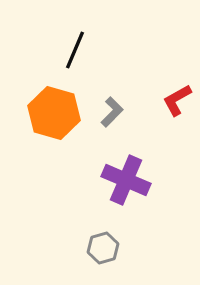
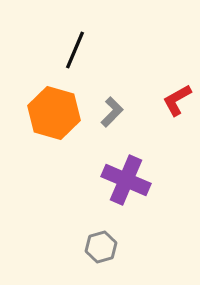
gray hexagon: moved 2 px left, 1 px up
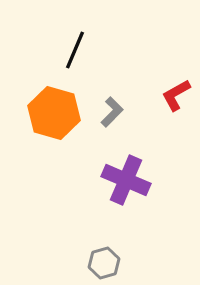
red L-shape: moved 1 px left, 5 px up
gray hexagon: moved 3 px right, 16 px down
